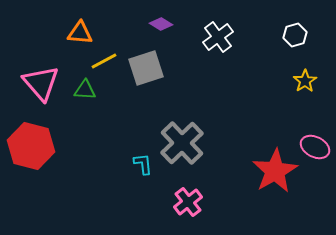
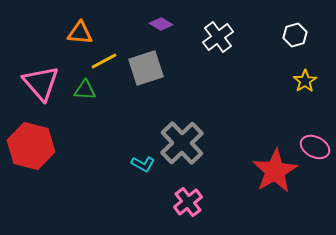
cyan L-shape: rotated 125 degrees clockwise
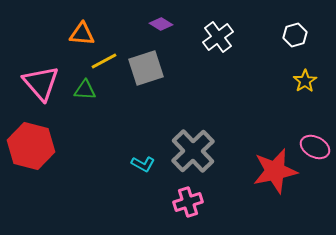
orange triangle: moved 2 px right, 1 px down
gray cross: moved 11 px right, 8 px down
red star: rotated 18 degrees clockwise
pink cross: rotated 20 degrees clockwise
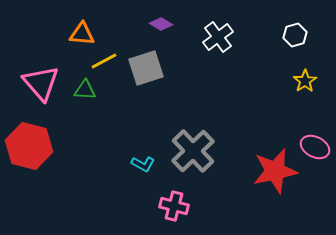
red hexagon: moved 2 px left
pink cross: moved 14 px left, 4 px down; rotated 32 degrees clockwise
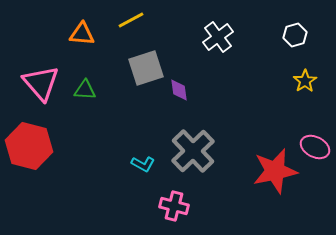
purple diamond: moved 18 px right, 66 px down; rotated 50 degrees clockwise
yellow line: moved 27 px right, 41 px up
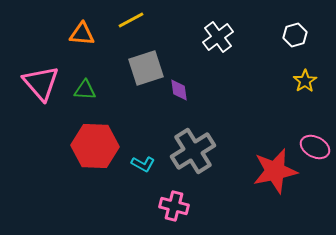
red hexagon: moved 66 px right; rotated 12 degrees counterclockwise
gray cross: rotated 12 degrees clockwise
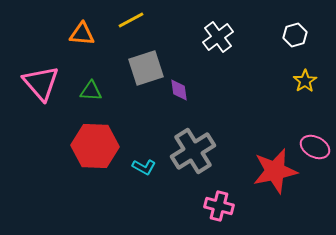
green triangle: moved 6 px right, 1 px down
cyan L-shape: moved 1 px right, 3 px down
pink cross: moved 45 px right
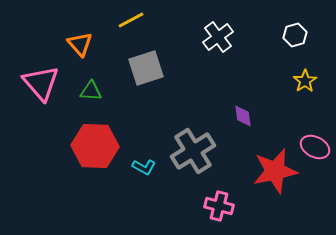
orange triangle: moved 2 px left, 10 px down; rotated 44 degrees clockwise
purple diamond: moved 64 px right, 26 px down
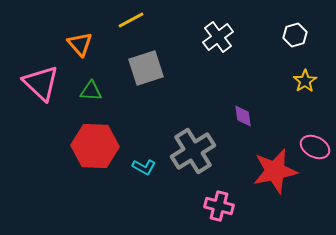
pink triangle: rotated 6 degrees counterclockwise
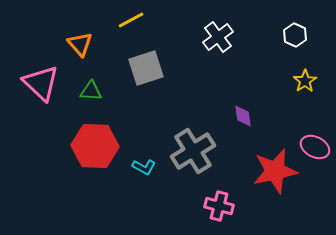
white hexagon: rotated 20 degrees counterclockwise
